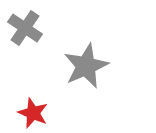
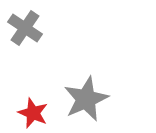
gray star: moved 33 px down
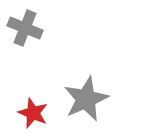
gray cross: rotated 12 degrees counterclockwise
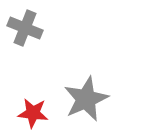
red star: rotated 16 degrees counterclockwise
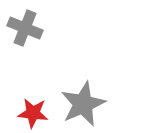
gray star: moved 3 px left, 5 px down
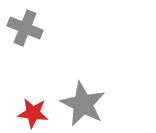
gray star: rotated 21 degrees counterclockwise
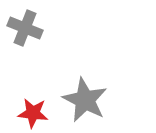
gray star: moved 2 px right, 4 px up
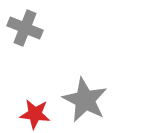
red star: moved 2 px right, 1 px down
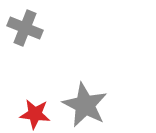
gray star: moved 5 px down
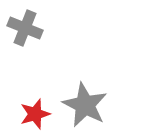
red star: rotated 24 degrees counterclockwise
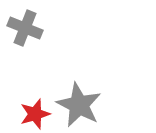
gray star: moved 6 px left
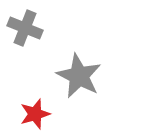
gray star: moved 29 px up
